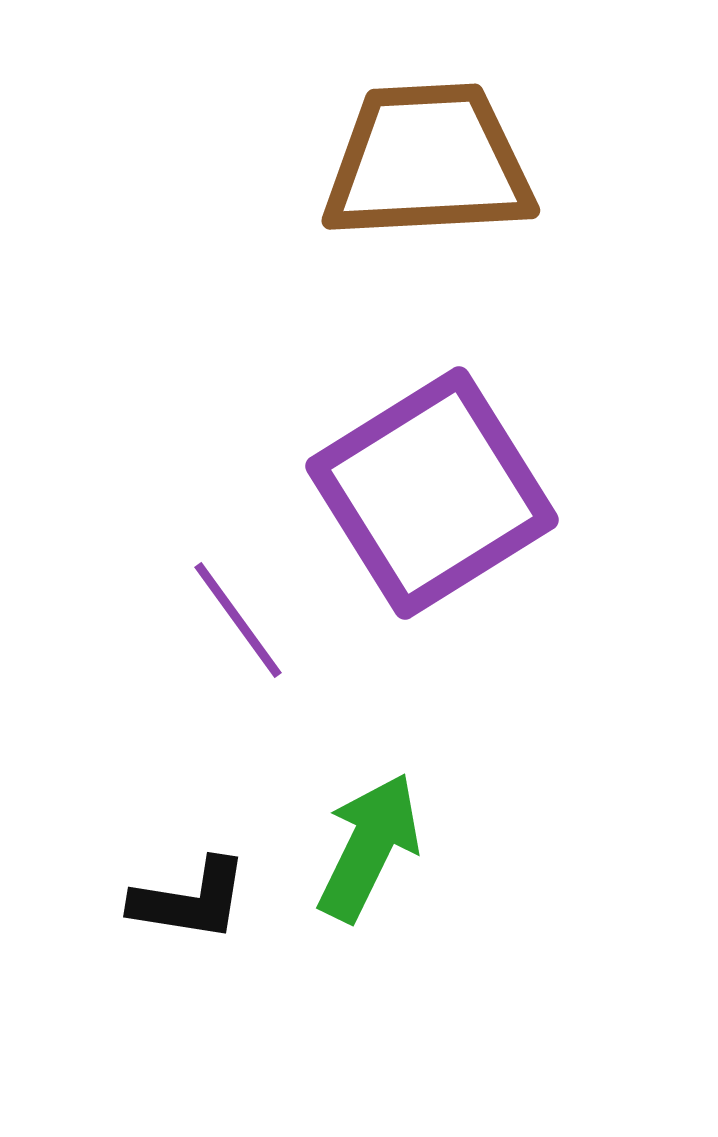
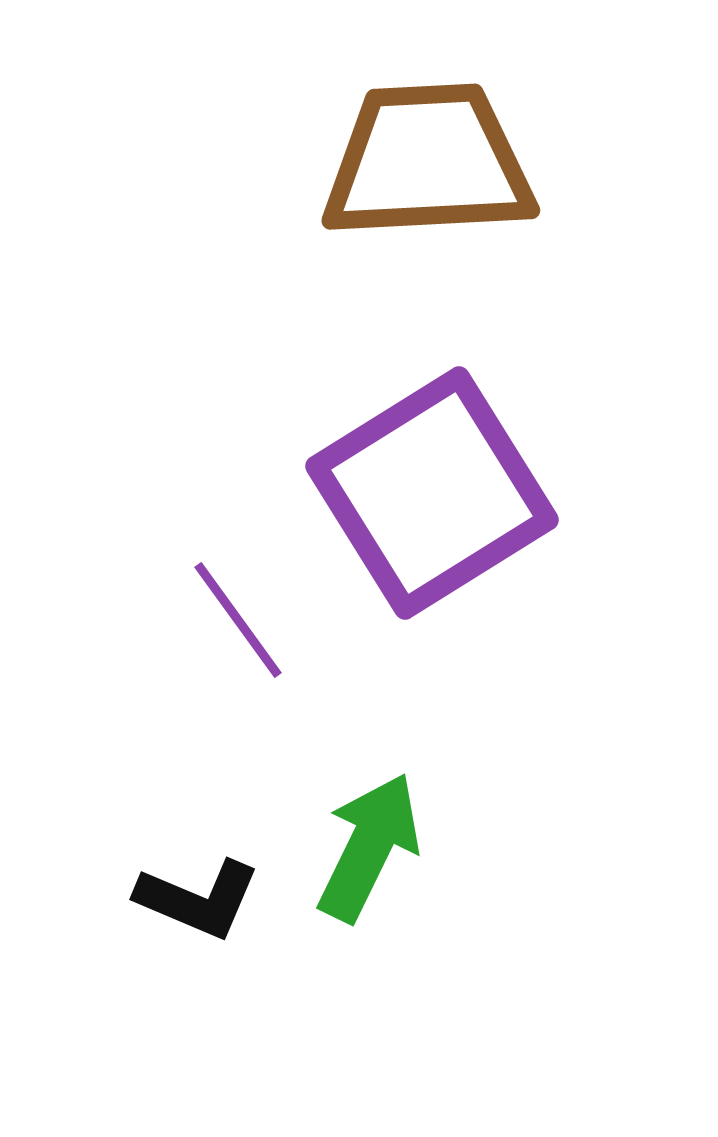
black L-shape: moved 8 px right, 1 px up; rotated 14 degrees clockwise
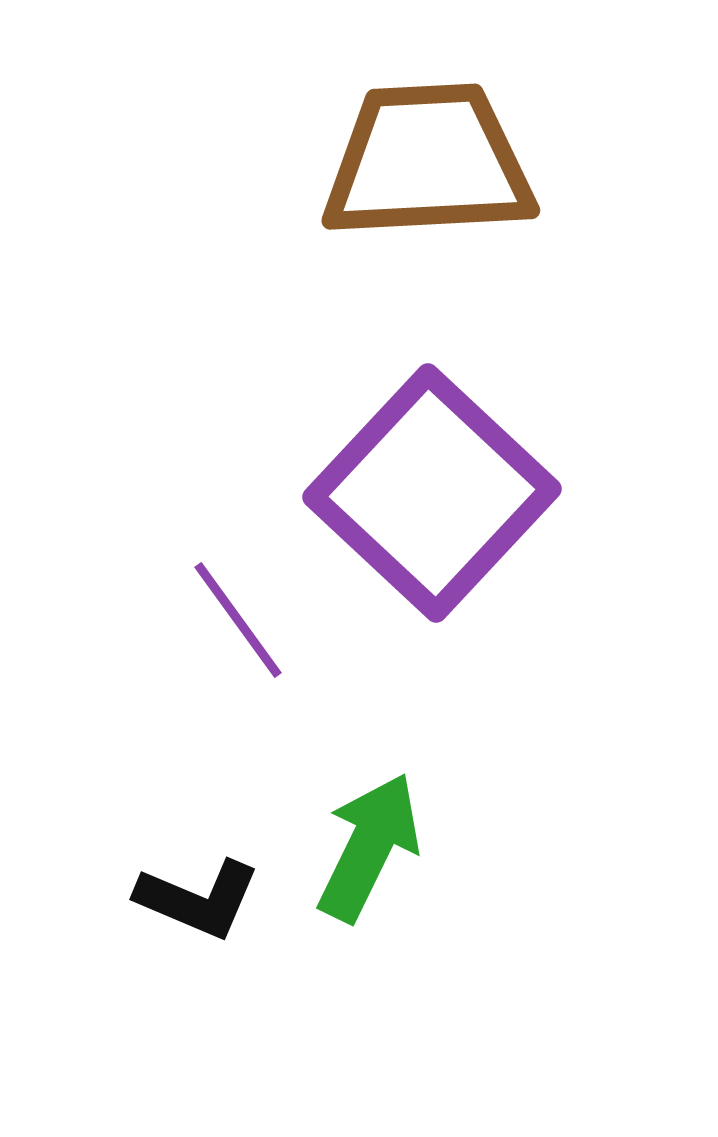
purple square: rotated 15 degrees counterclockwise
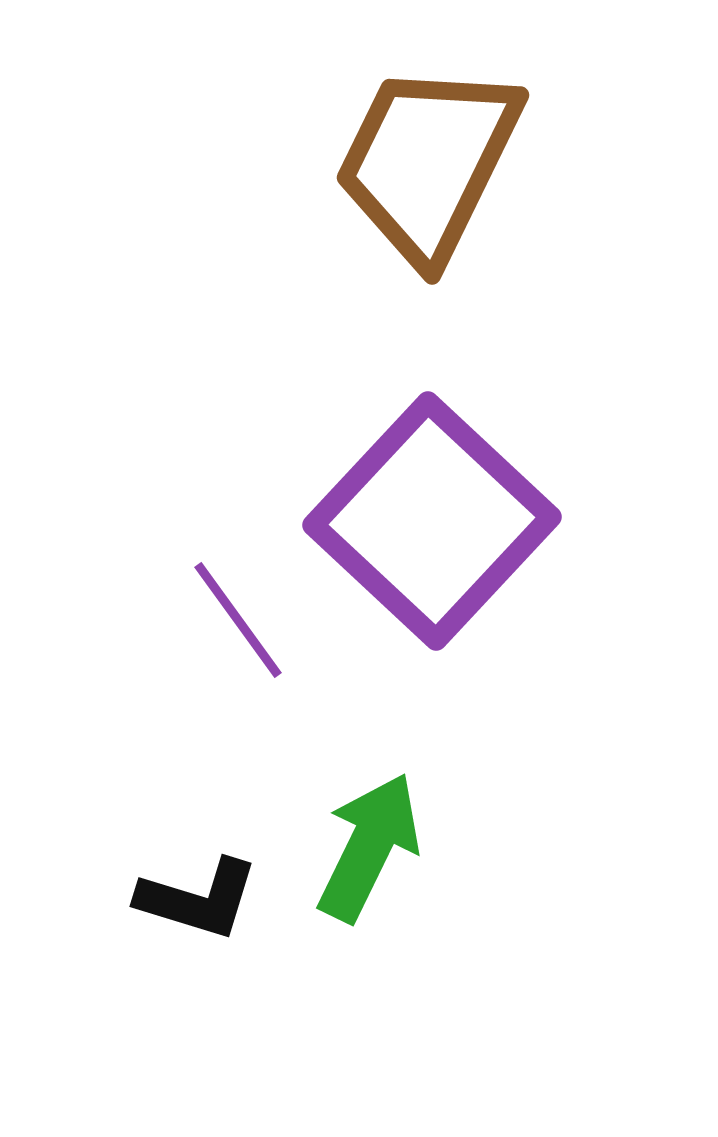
brown trapezoid: rotated 61 degrees counterclockwise
purple square: moved 28 px down
black L-shape: rotated 6 degrees counterclockwise
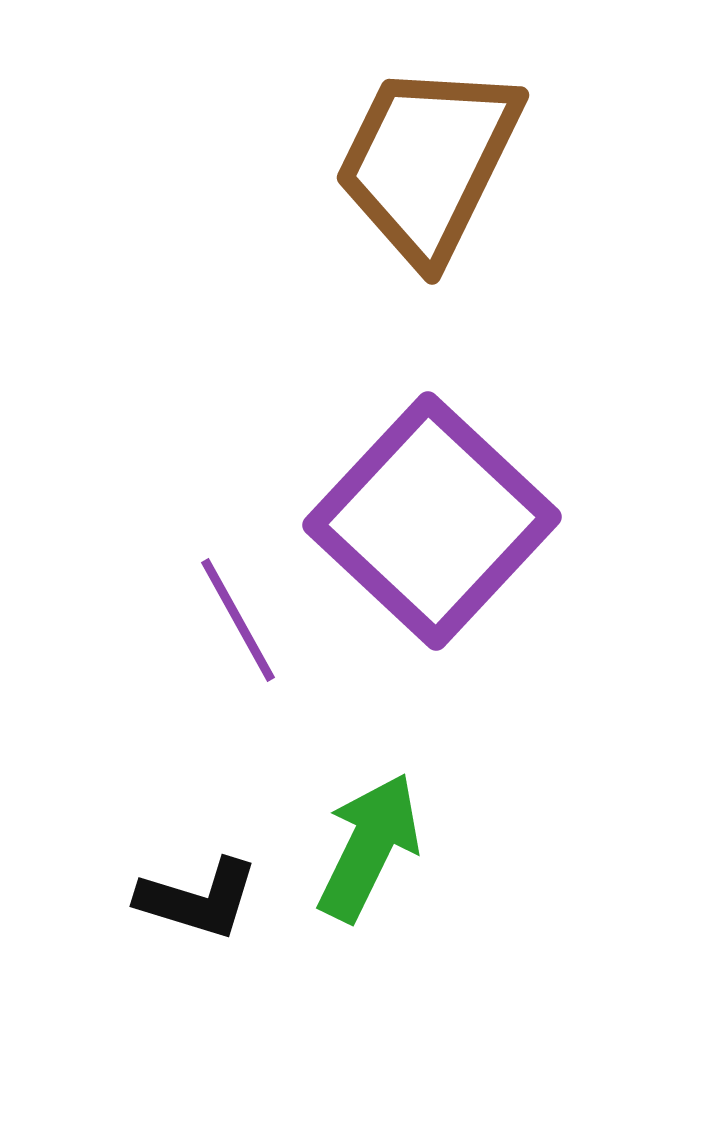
purple line: rotated 7 degrees clockwise
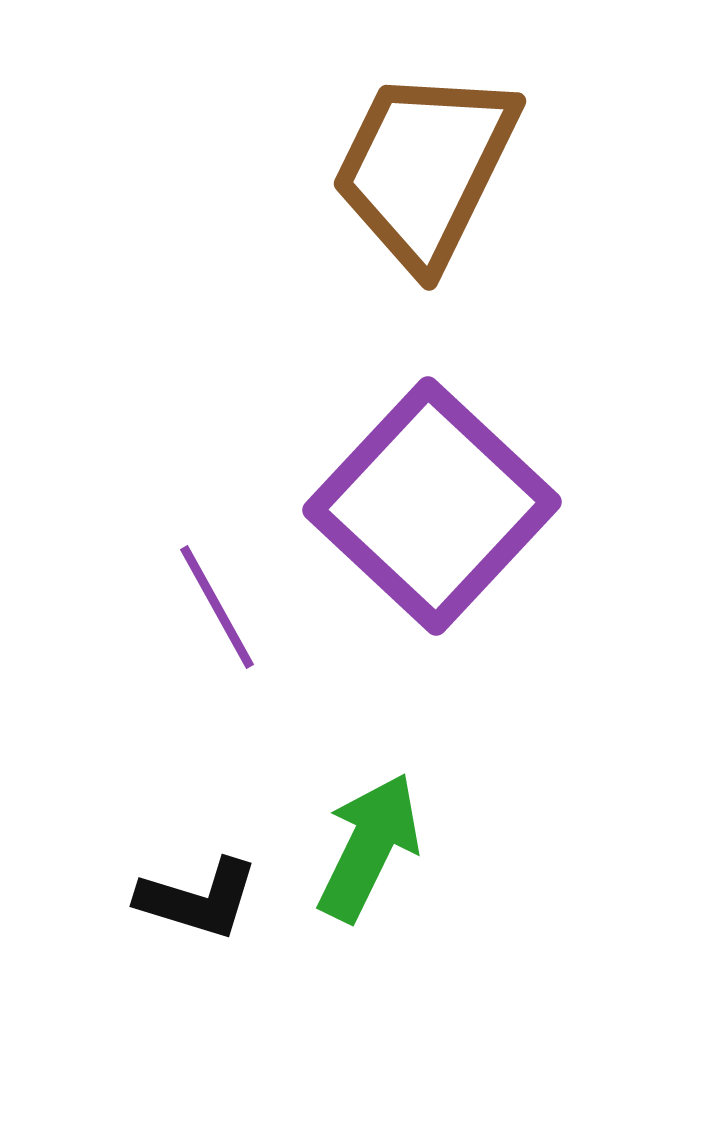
brown trapezoid: moved 3 px left, 6 px down
purple square: moved 15 px up
purple line: moved 21 px left, 13 px up
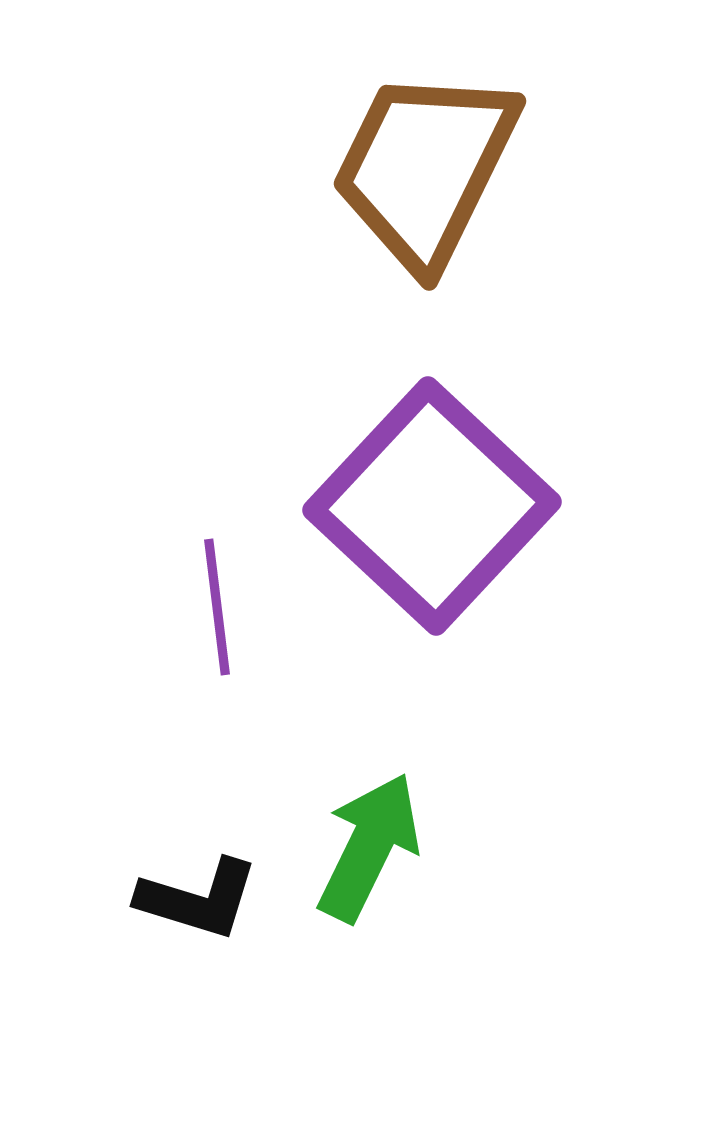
purple line: rotated 22 degrees clockwise
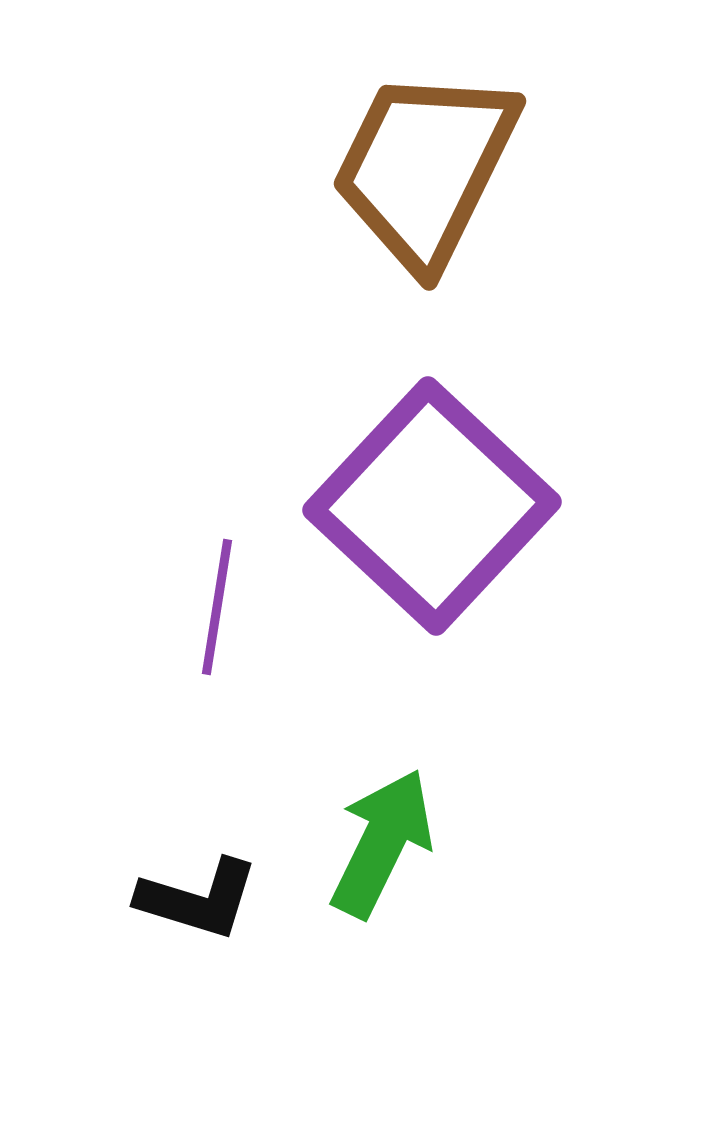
purple line: rotated 16 degrees clockwise
green arrow: moved 13 px right, 4 px up
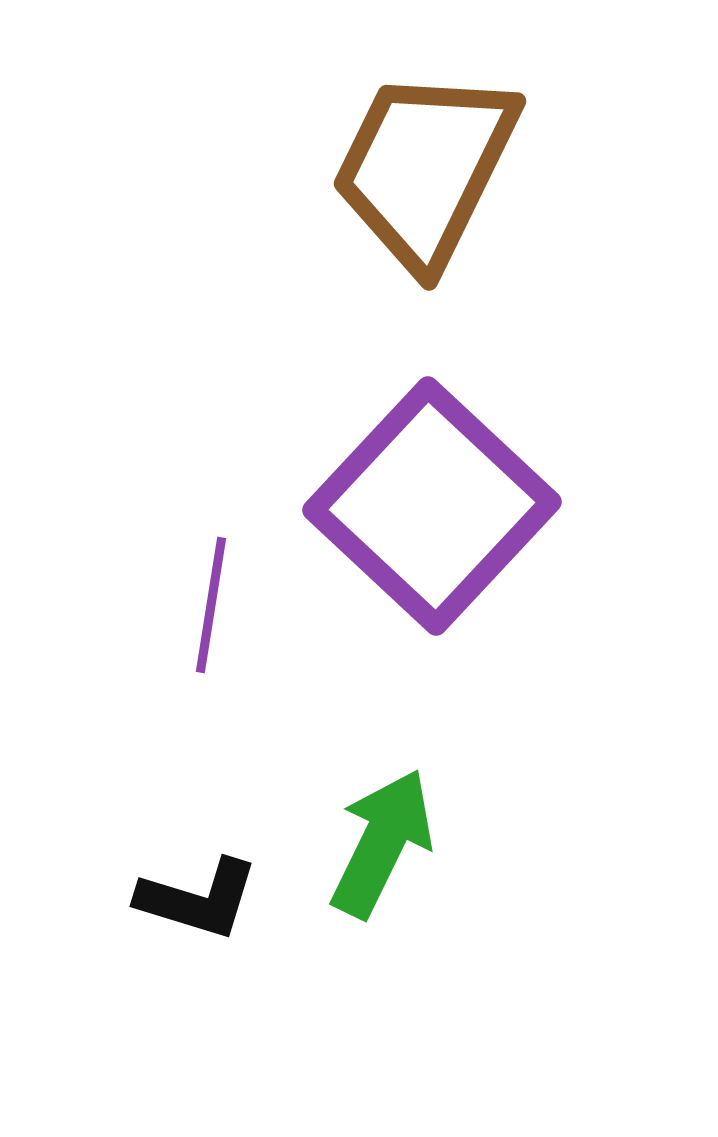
purple line: moved 6 px left, 2 px up
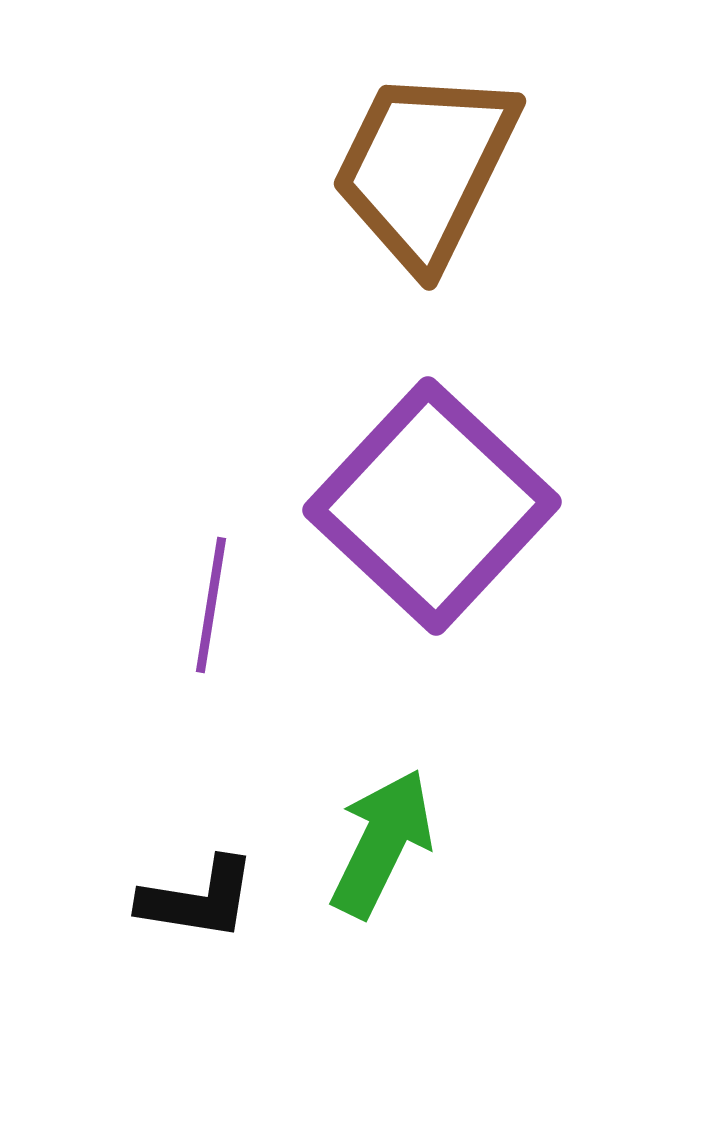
black L-shape: rotated 8 degrees counterclockwise
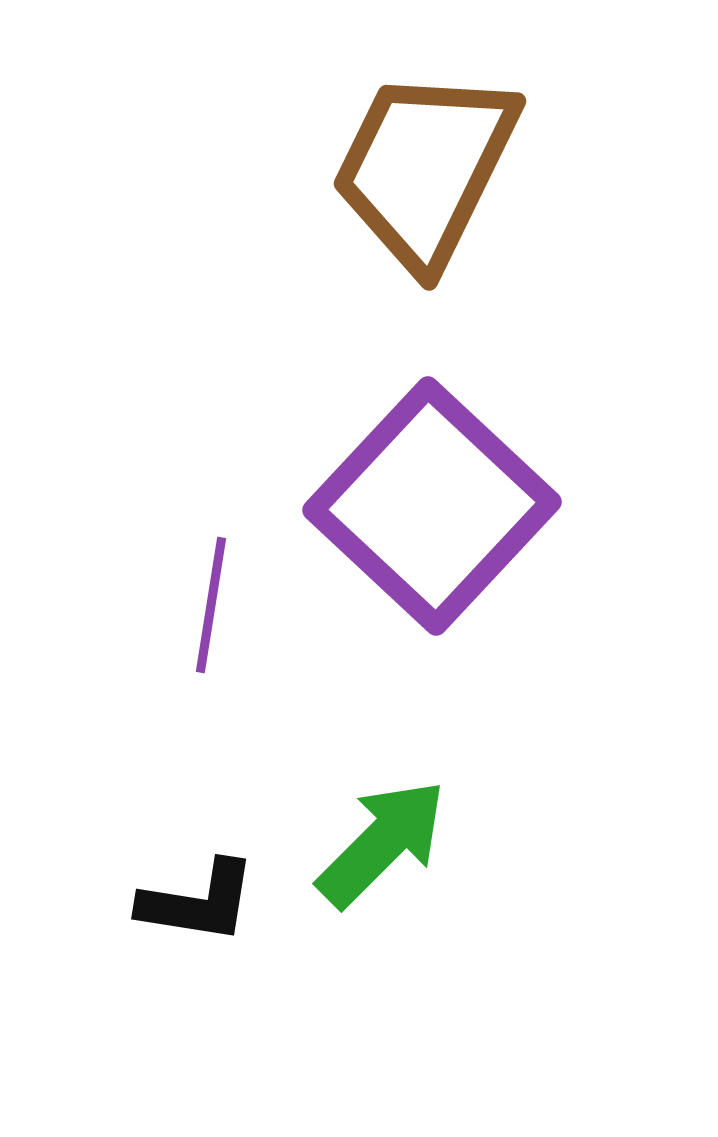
green arrow: rotated 19 degrees clockwise
black L-shape: moved 3 px down
